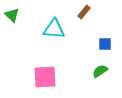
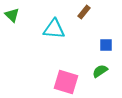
blue square: moved 1 px right, 1 px down
pink square: moved 21 px right, 5 px down; rotated 20 degrees clockwise
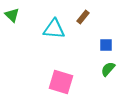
brown rectangle: moved 1 px left, 5 px down
green semicircle: moved 8 px right, 2 px up; rotated 14 degrees counterclockwise
pink square: moved 5 px left
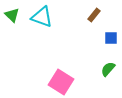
brown rectangle: moved 11 px right, 2 px up
cyan triangle: moved 12 px left, 12 px up; rotated 15 degrees clockwise
blue square: moved 5 px right, 7 px up
pink square: rotated 15 degrees clockwise
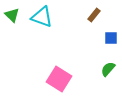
pink square: moved 2 px left, 3 px up
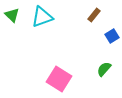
cyan triangle: rotated 40 degrees counterclockwise
blue square: moved 1 px right, 2 px up; rotated 32 degrees counterclockwise
green semicircle: moved 4 px left
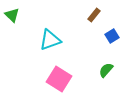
cyan triangle: moved 8 px right, 23 px down
green semicircle: moved 2 px right, 1 px down
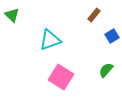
pink square: moved 2 px right, 2 px up
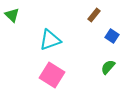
blue square: rotated 24 degrees counterclockwise
green semicircle: moved 2 px right, 3 px up
pink square: moved 9 px left, 2 px up
